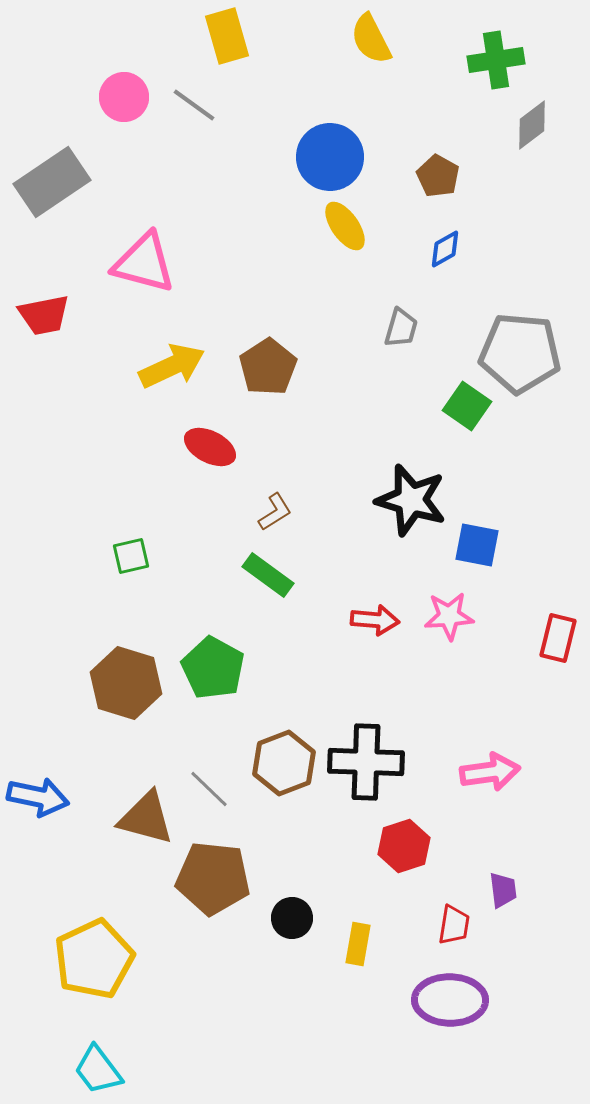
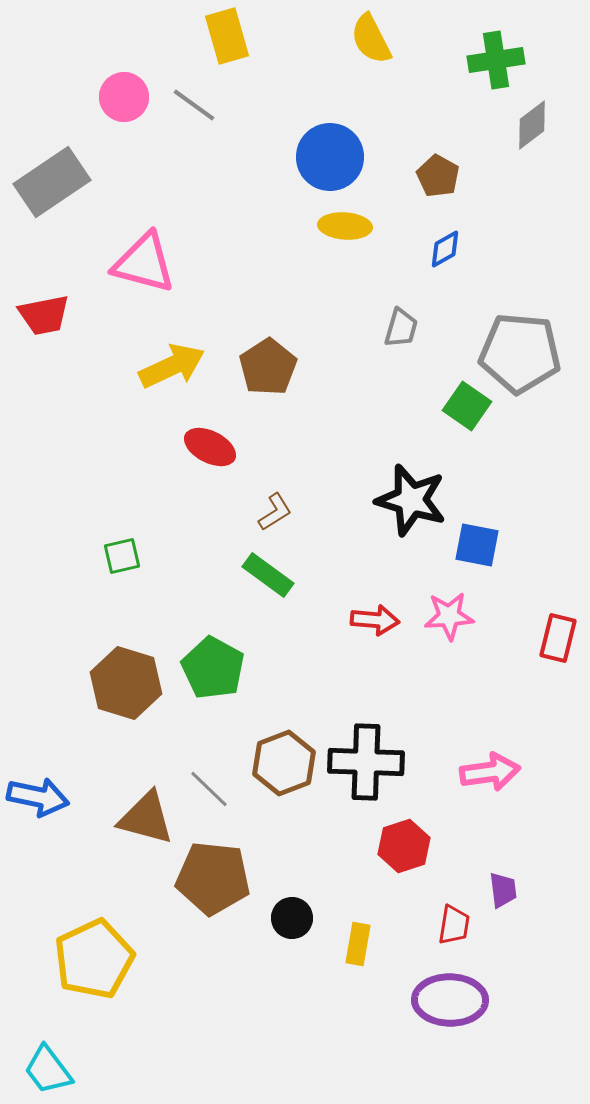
yellow ellipse at (345, 226): rotated 51 degrees counterclockwise
green square at (131, 556): moved 9 px left
cyan trapezoid at (98, 1070): moved 50 px left
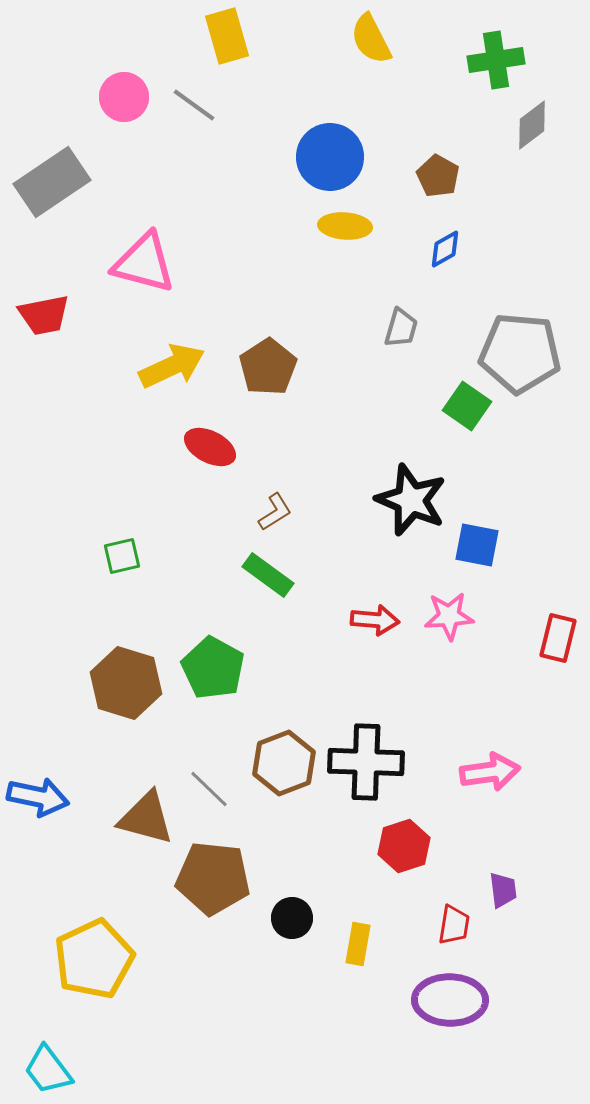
black star at (411, 500): rotated 6 degrees clockwise
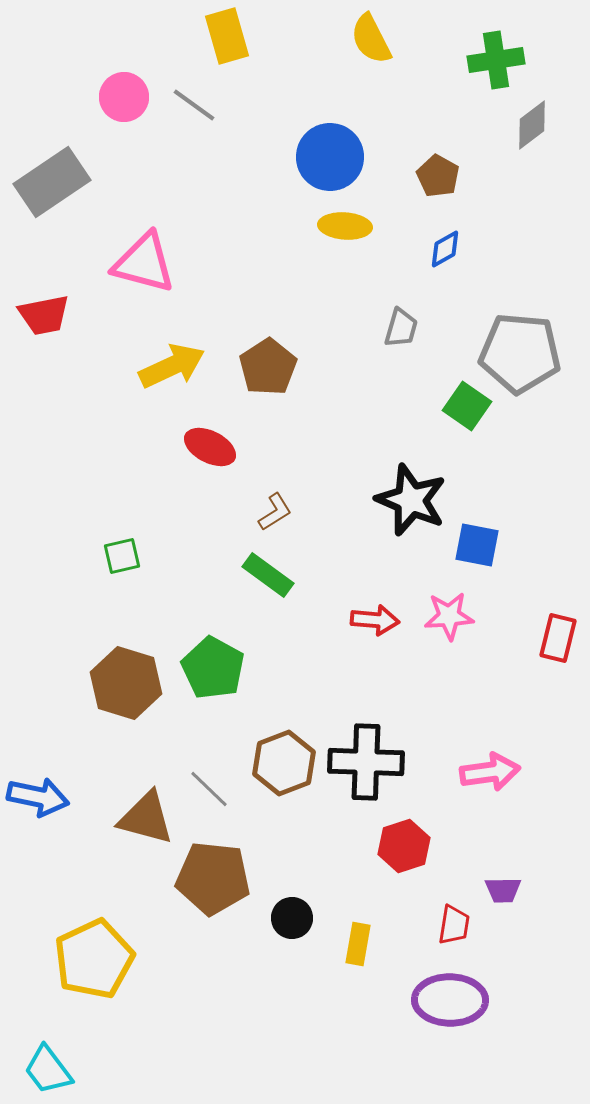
purple trapezoid at (503, 890): rotated 96 degrees clockwise
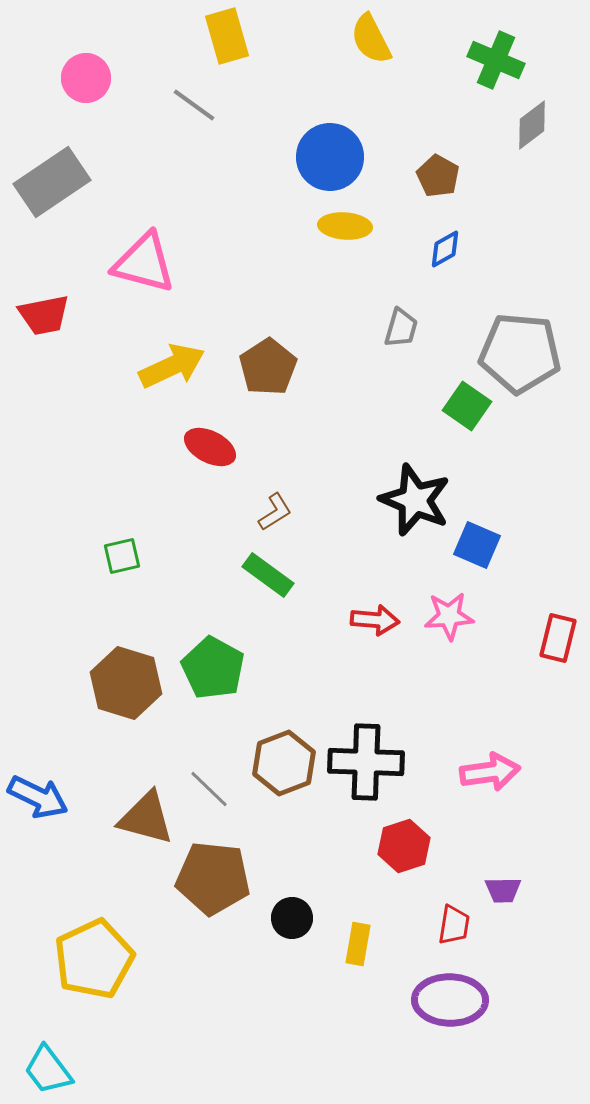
green cross at (496, 60): rotated 32 degrees clockwise
pink circle at (124, 97): moved 38 px left, 19 px up
black star at (411, 500): moved 4 px right
blue square at (477, 545): rotated 12 degrees clockwise
blue arrow at (38, 797): rotated 14 degrees clockwise
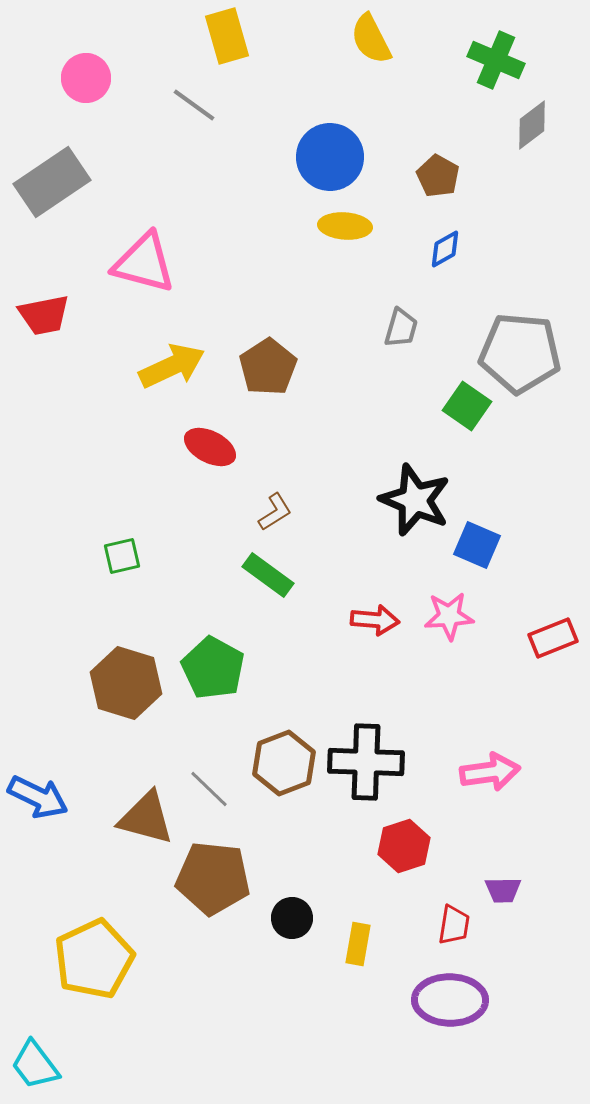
red rectangle at (558, 638): moved 5 px left; rotated 54 degrees clockwise
cyan trapezoid at (48, 1070): moved 13 px left, 5 px up
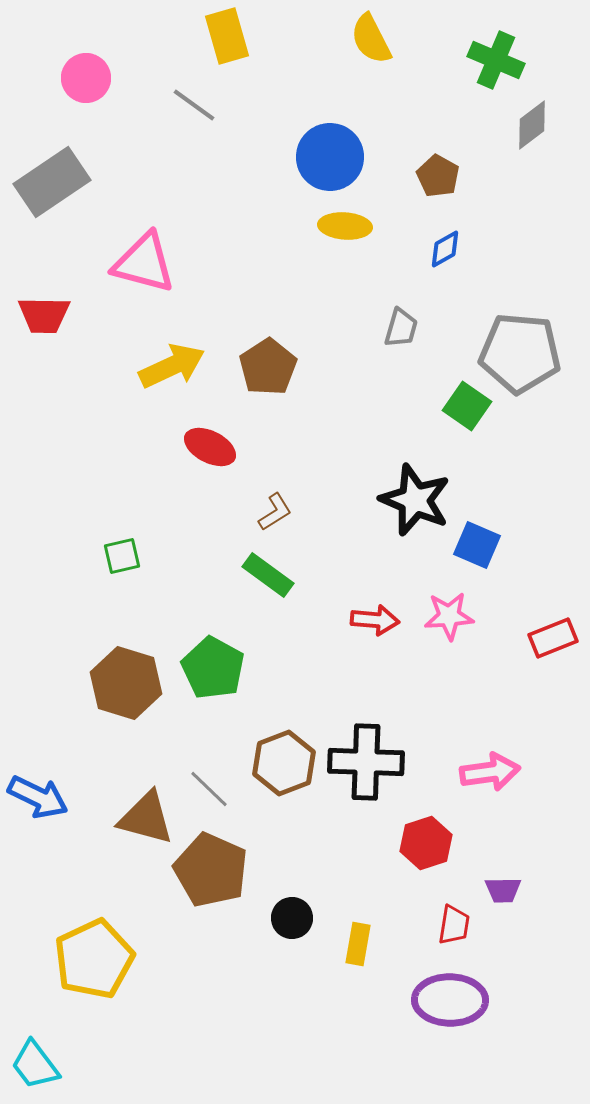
red trapezoid at (44, 315): rotated 12 degrees clockwise
red hexagon at (404, 846): moved 22 px right, 3 px up
brown pentagon at (213, 878): moved 2 px left, 8 px up; rotated 18 degrees clockwise
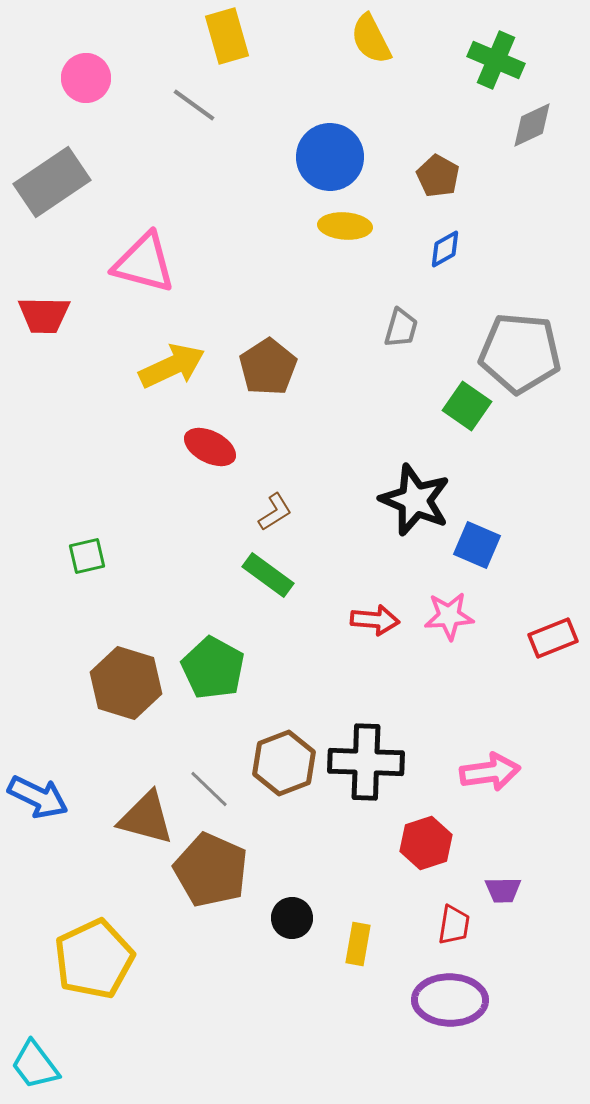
gray diamond at (532, 125): rotated 12 degrees clockwise
green square at (122, 556): moved 35 px left
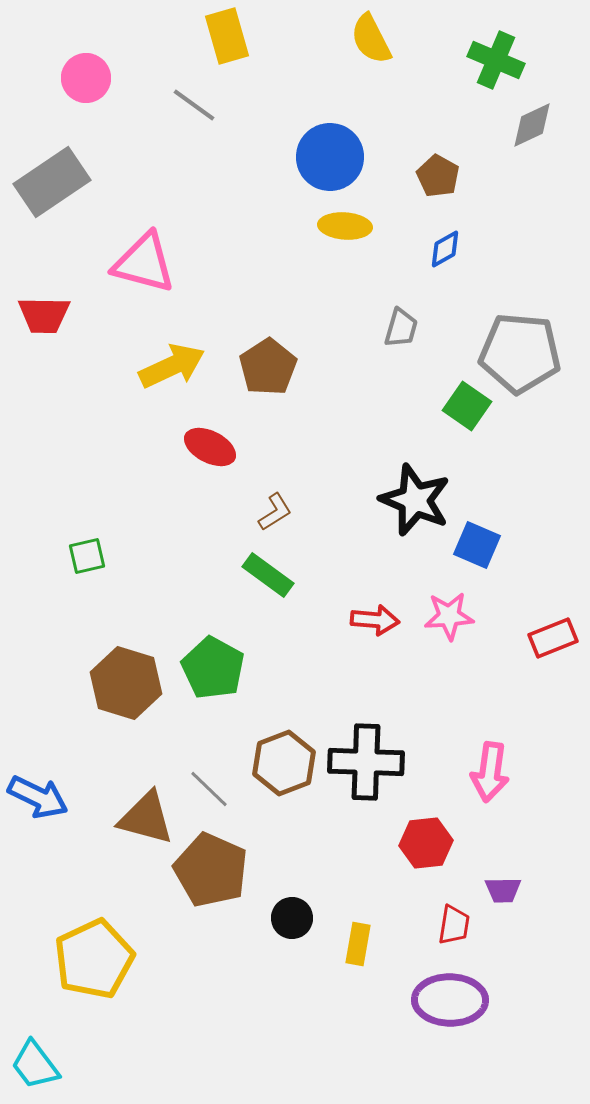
pink arrow at (490, 772): rotated 106 degrees clockwise
red hexagon at (426, 843): rotated 12 degrees clockwise
